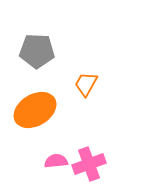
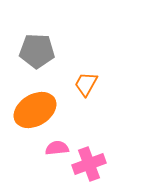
pink semicircle: moved 1 px right, 13 px up
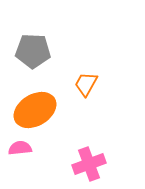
gray pentagon: moved 4 px left
pink semicircle: moved 37 px left
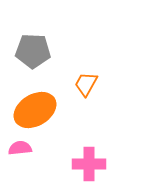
pink cross: rotated 20 degrees clockwise
